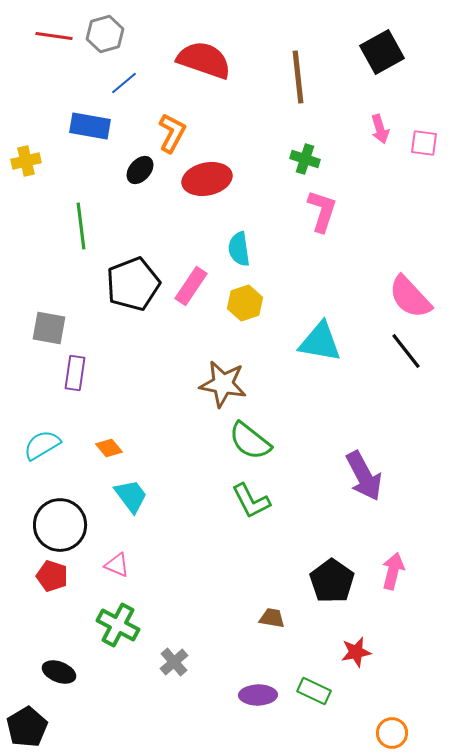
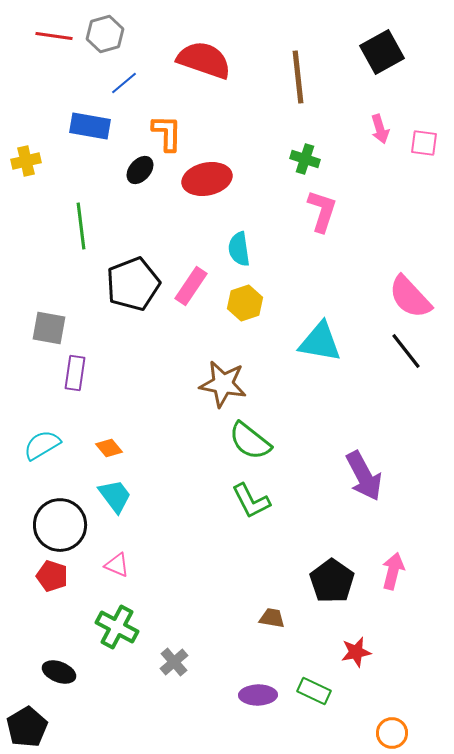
orange L-shape at (172, 133): moved 5 px left; rotated 27 degrees counterclockwise
cyan trapezoid at (131, 496): moved 16 px left
green cross at (118, 625): moved 1 px left, 2 px down
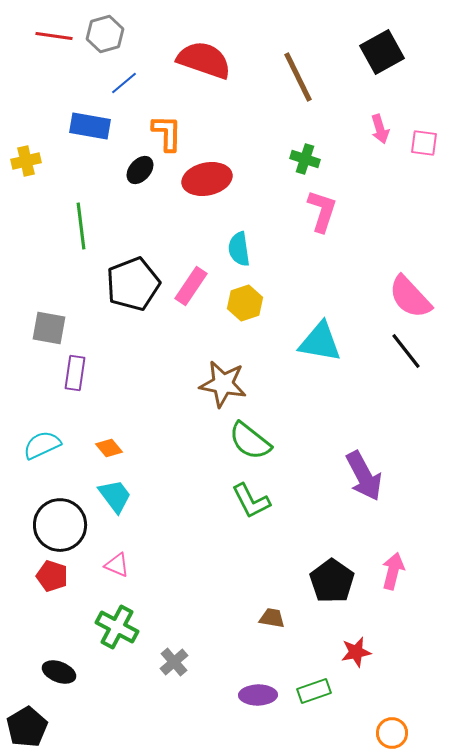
brown line at (298, 77): rotated 20 degrees counterclockwise
cyan semicircle at (42, 445): rotated 6 degrees clockwise
green rectangle at (314, 691): rotated 44 degrees counterclockwise
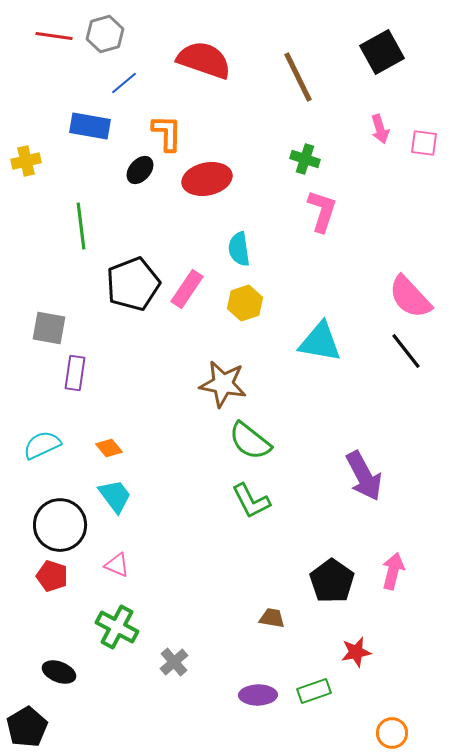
pink rectangle at (191, 286): moved 4 px left, 3 px down
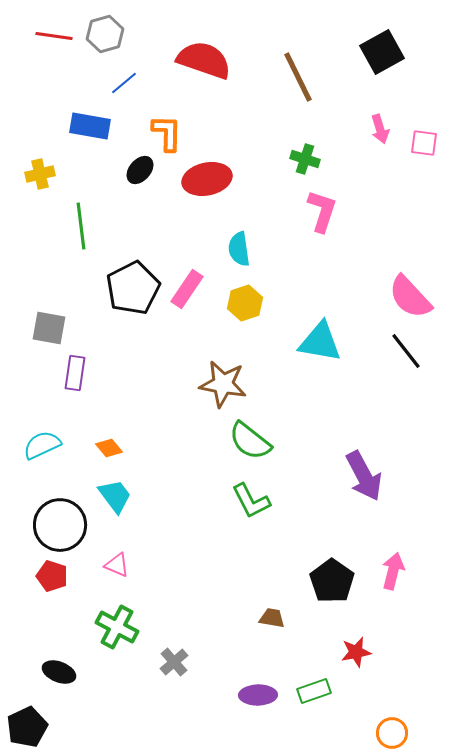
yellow cross at (26, 161): moved 14 px right, 13 px down
black pentagon at (133, 284): moved 4 px down; rotated 6 degrees counterclockwise
black pentagon at (27, 727): rotated 6 degrees clockwise
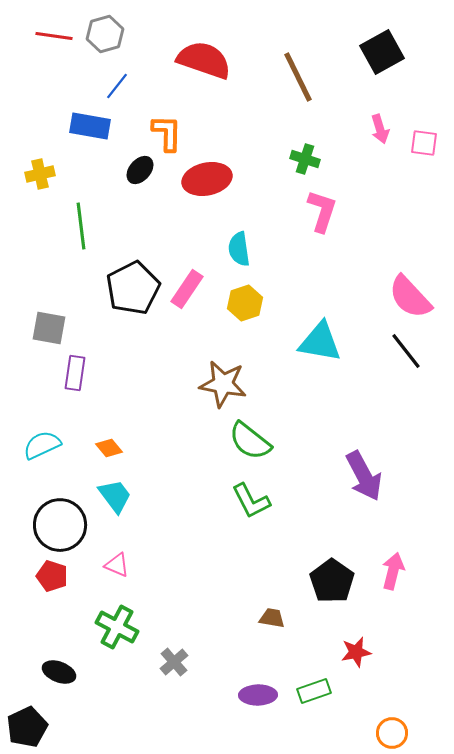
blue line at (124, 83): moved 7 px left, 3 px down; rotated 12 degrees counterclockwise
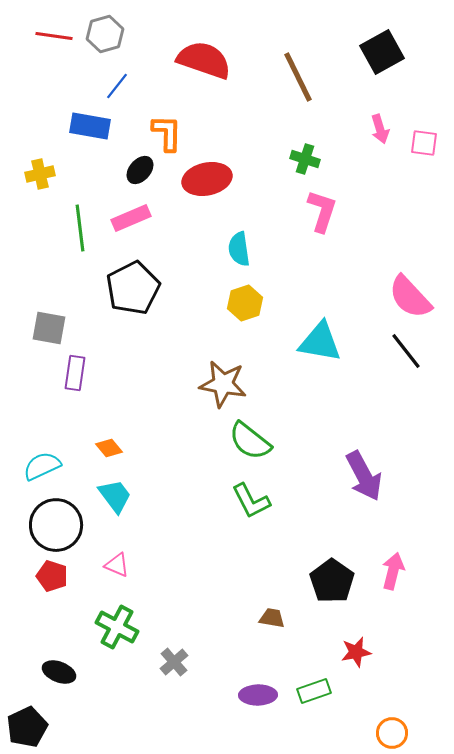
green line at (81, 226): moved 1 px left, 2 px down
pink rectangle at (187, 289): moved 56 px left, 71 px up; rotated 33 degrees clockwise
cyan semicircle at (42, 445): moved 21 px down
black circle at (60, 525): moved 4 px left
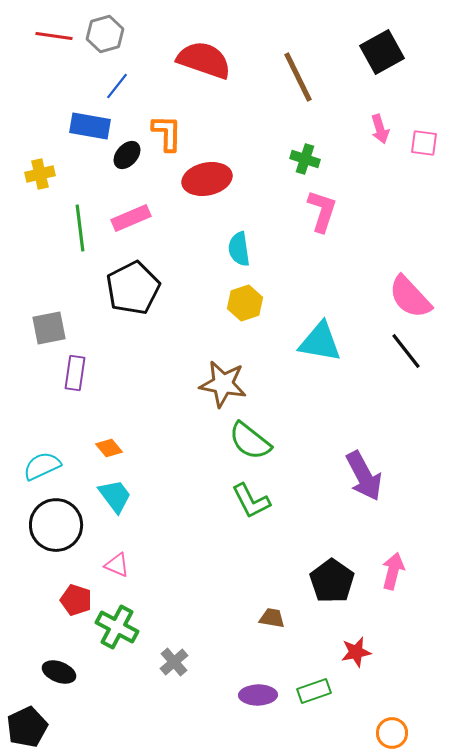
black ellipse at (140, 170): moved 13 px left, 15 px up
gray square at (49, 328): rotated 21 degrees counterclockwise
red pentagon at (52, 576): moved 24 px right, 24 px down
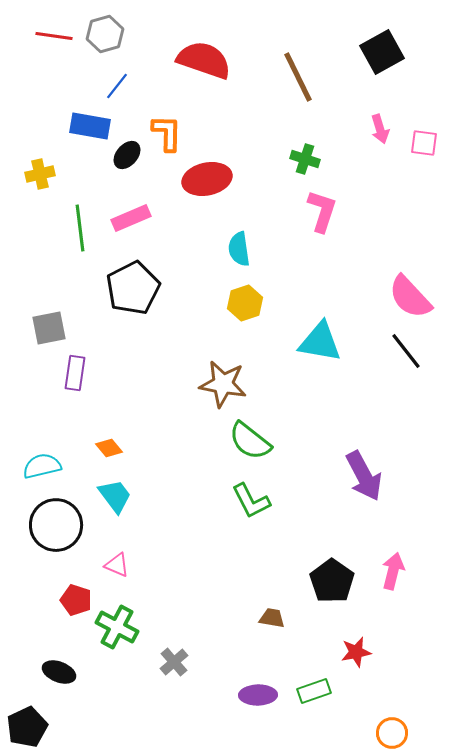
cyan semicircle at (42, 466): rotated 12 degrees clockwise
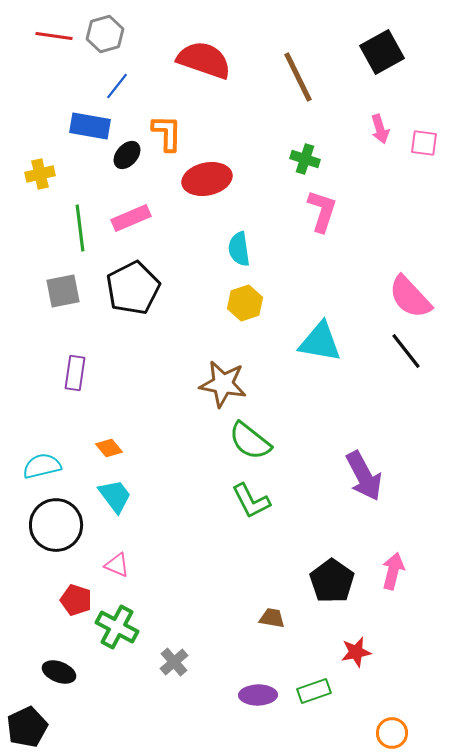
gray square at (49, 328): moved 14 px right, 37 px up
